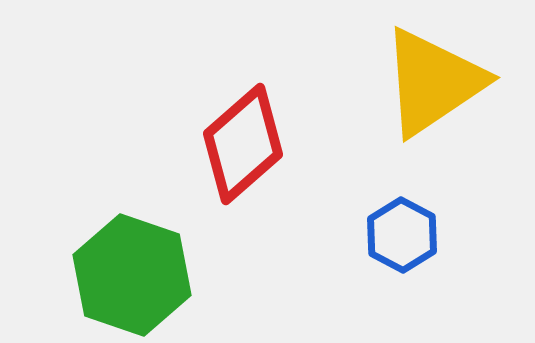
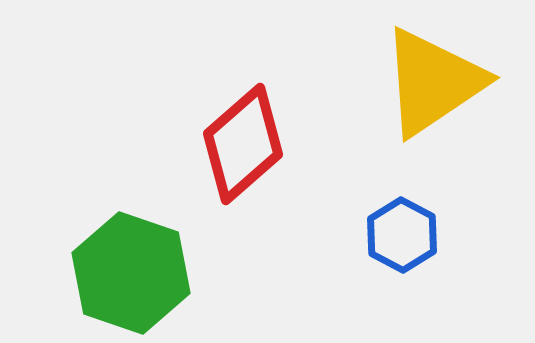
green hexagon: moved 1 px left, 2 px up
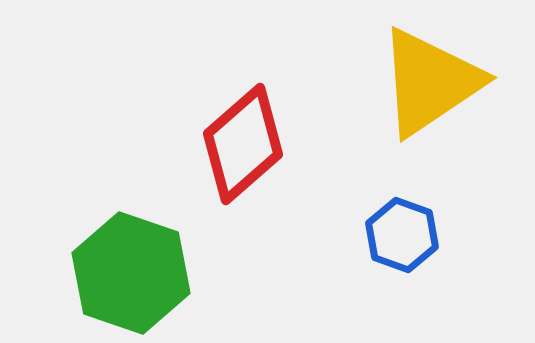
yellow triangle: moved 3 px left
blue hexagon: rotated 8 degrees counterclockwise
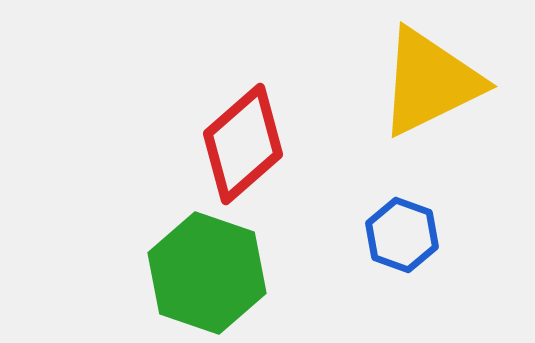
yellow triangle: rotated 8 degrees clockwise
green hexagon: moved 76 px right
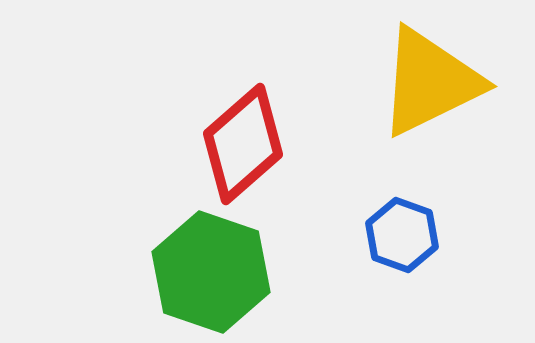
green hexagon: moved 4 px right, 1 px up
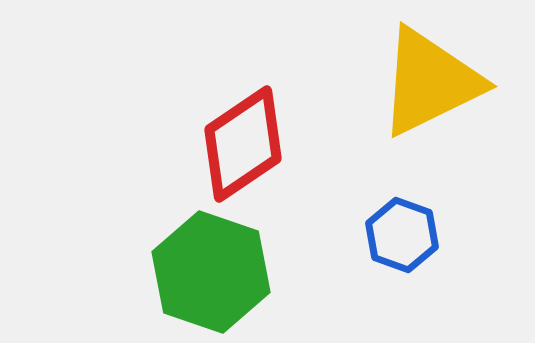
red diamond: rotated 7 degrees clockwise
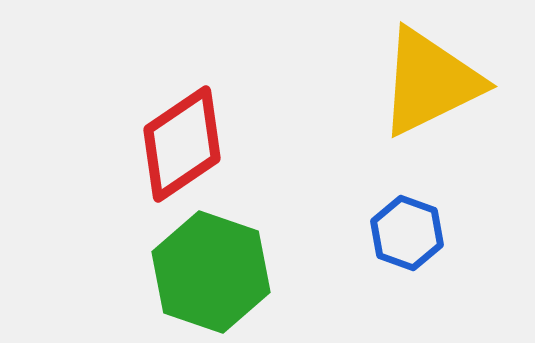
red diamond: moved 61 px left
blue hexagon: moved 5 px right, 2 px up
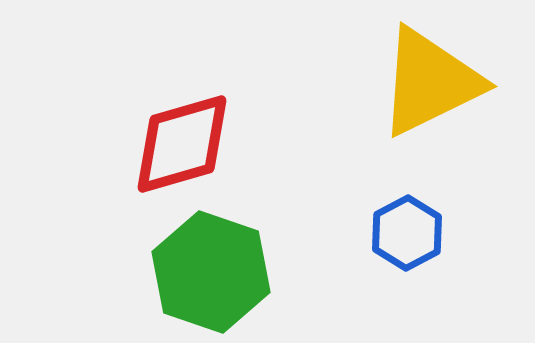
red diamond: rotated 18 degrees clockwise
blue hexagon: rotated 12 degrees clockwise
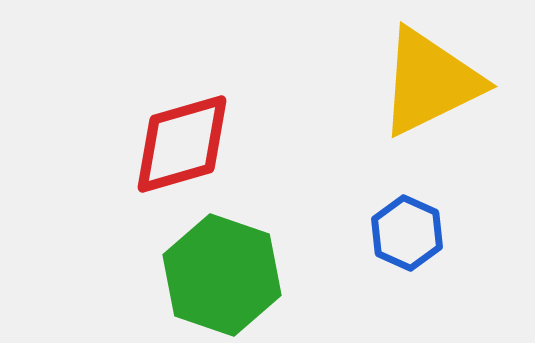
blue hexagon: rotated 8 degrees counterclockwise
green hexagon: moved 11 px right, 3 px down
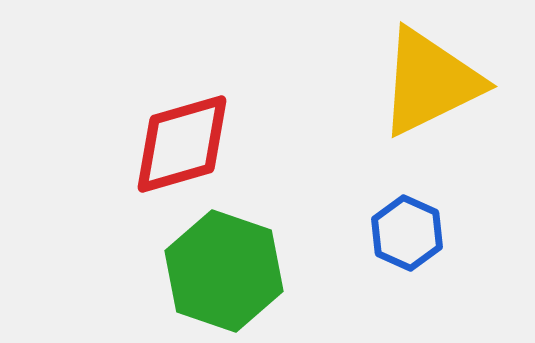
green hexagon: moved 2 px right, 4 px up
